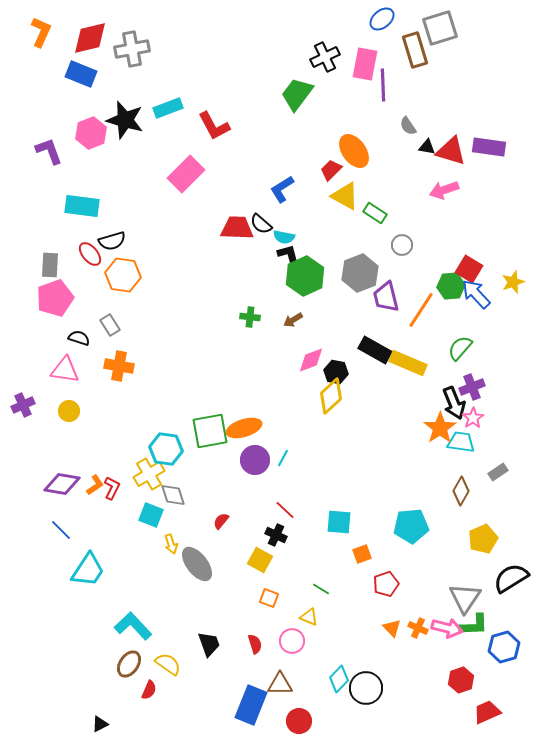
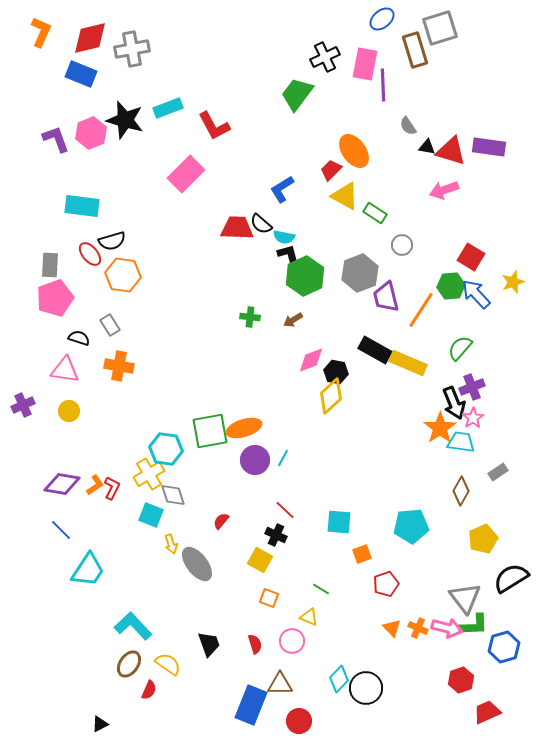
purple L-shape at (49, 151): moved 7 px right, 12 px up
red square at (469, 269): moved 2 px right, 12 px up
gray triangle at (465, 598): rotated 12 degrees counterclockwise
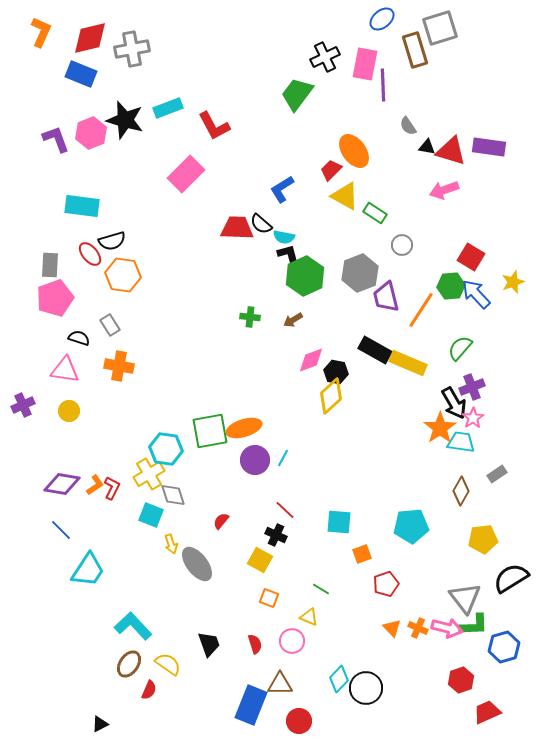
black arrow at (454, 403): rotated 8 degrees counterclockwise
gray rectangle at (498, 472): moved 1 px left, 2 px down
yellow pentagon at (483, 539): rotated 16 degrees clockwise
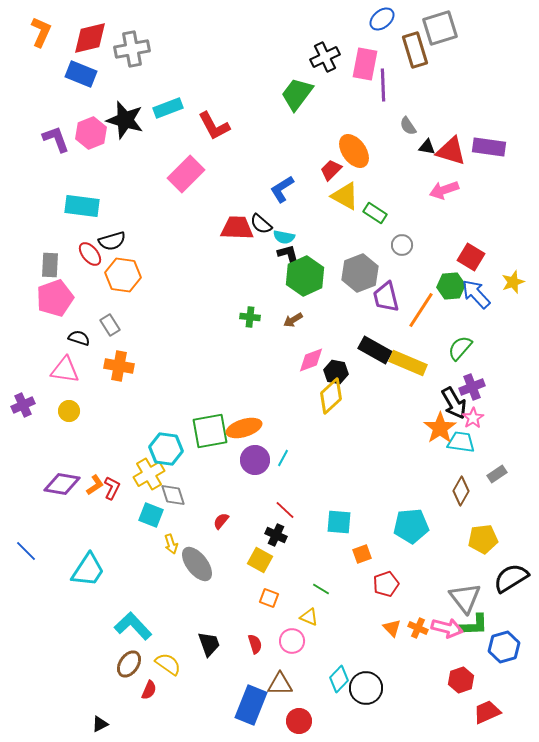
blue line at (61, 530): moved 35 px left, 21 px down
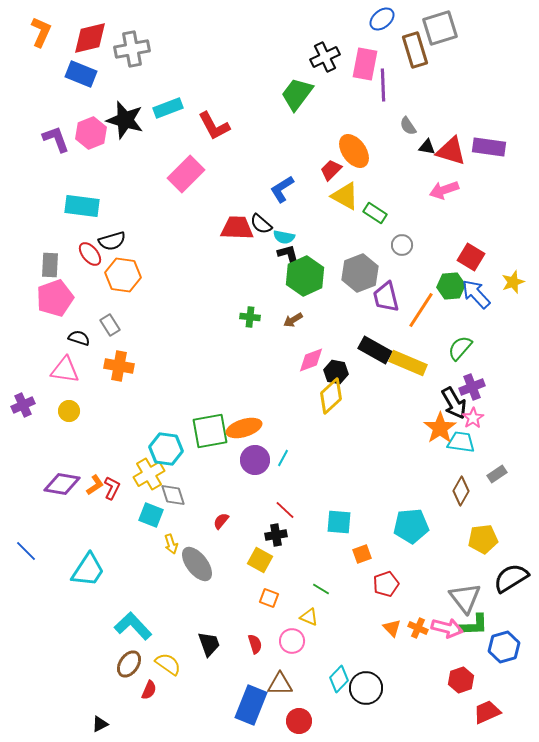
black cross at (276, 535): rotated 35 degrees counterclockwise
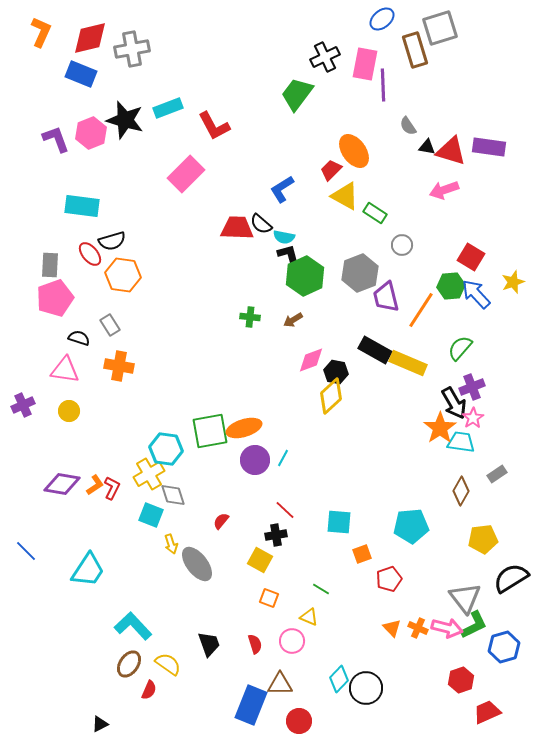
red pentagon at (386, 584): moved 3 px right, 5 px up
green L-shape at (474, 625): rotated 24 degrees counterclockwise
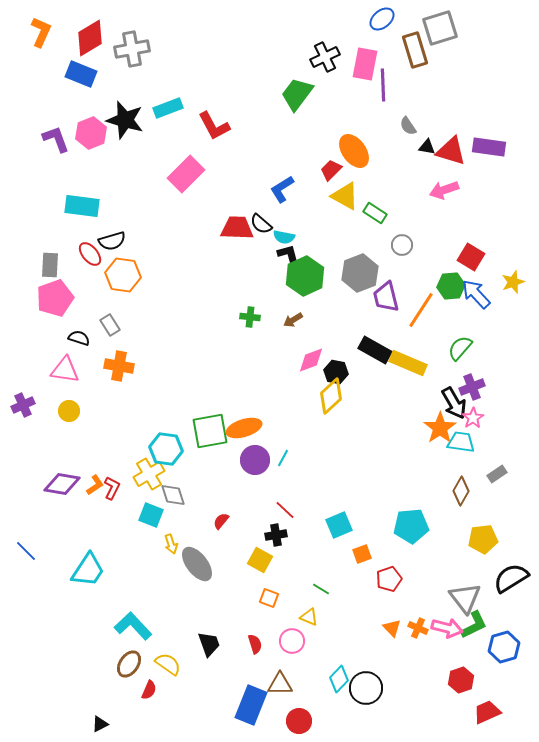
red diamond at (90, 38): rotated 18 degrees counterclockwise
cyan square at (339, 522): moved 3 px down; rotated 28 degrees counterclockwise
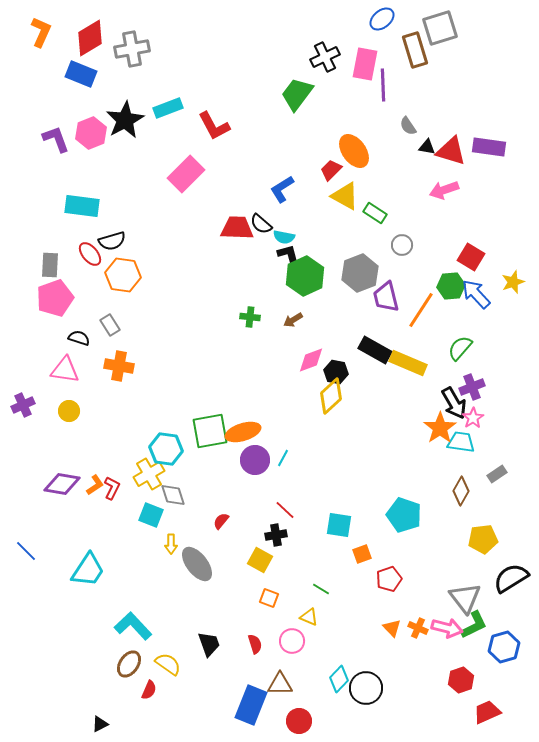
black star at (125, 120): rotated 27 degrees clockwise
orange ellipse at (244, 428): moved 1 px left, 4 px down
cyan square at (339, 525): rotated 32 degrees clockwise
cyan pentagon at (411, 526): moved 7 px left, 11 px up; rotated 24 degrees clockwise
yellow arrow at (171, 544): rotated 18 degrees clockwise
